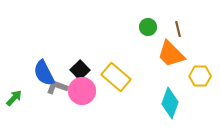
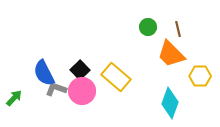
gray L-shape: moved 1 px left, 2 px down
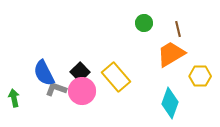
green circle: moved 4 px left, 4 px up
orange trapezoid: rotated 104 degrees clockwise
black square: moved 2 px down
yellow rectangle: rotated 8 degrees clockwise
green arrow: rotated 54 degrees counterclockwise
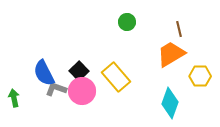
green circle: moved 17 px left, 1 px up
brown line: moved 1 px right
black square: moved 1 px left, 1 px up
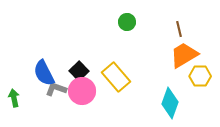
orange trapezoid: moved 13 px right, 1 px down
